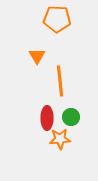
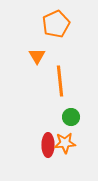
orange pentagon: moved 1 px left, 5 px down; rotated 28 degrees counterclockwise
red ellipse: moved 1 px right, 27 px down
orange star: moved 5 px right, 4 px down
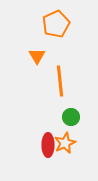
orange star: rotated 20 degrees counterclockwise
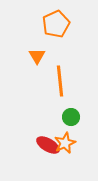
red ellipse: rotated 60 degrees counterclockwise
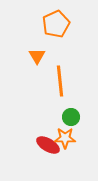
orange star: moved 5 px up; rotated 25 degrees clockwise
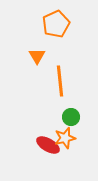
orange star: rotated 15 degrees counterclockwise
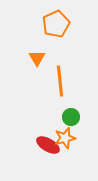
orange triangle: moved 2 px down
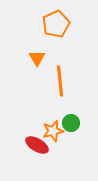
green circle: moved 6 px down
orange star: moved 12 px left, 7 px up
red ellipse: moved 11 px left
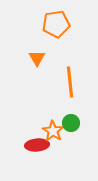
orange pentagon: rotated 16 degrees clockwise
orange line: moved 10 px right, 1 px down
orange star: rotated 25 degrees counterclockwise
red ellipse: rotated 35 degrees counterclockwise
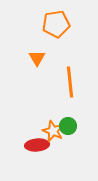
green circle: moved 3 px left, 3 px down
orange star: rotated 10 degrees counterclockwise
